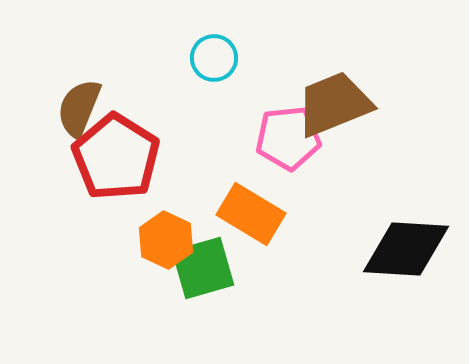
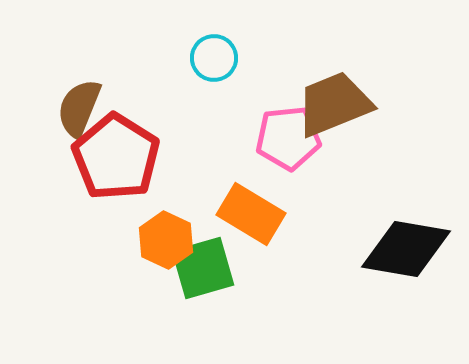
black diamond: rotated 6 degrees clockwise
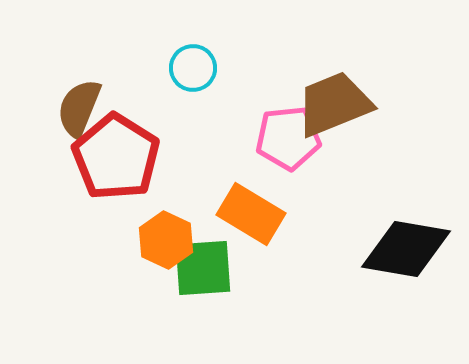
cyan circle: moved 21 px left, 10 px down
green square: rotated 12 degrees clockwise
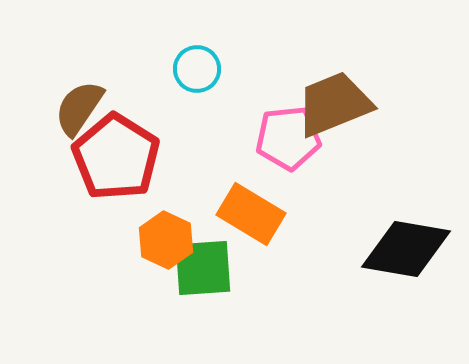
cyan circle: moved 4 px right, 1 px down
brown semicircle: rotated 12 degrees clockwise
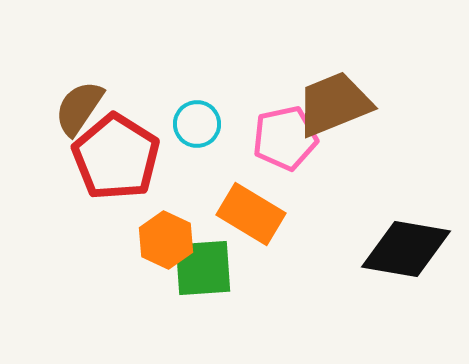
cyan circle: moved 55 px down
pink pentagon: moved 3 px left; rotated 6 degrees counterclockwise
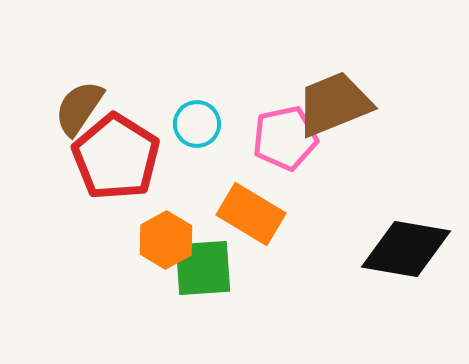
orange hexagon: rotated 6 degrees clockwise
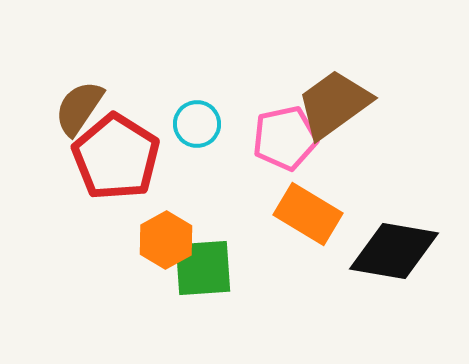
brown trapezoid: rotated 14 degrees counterclockwise
orange rectangle: moved 57 px right
black diamond: moved 12 px left, 2 px down
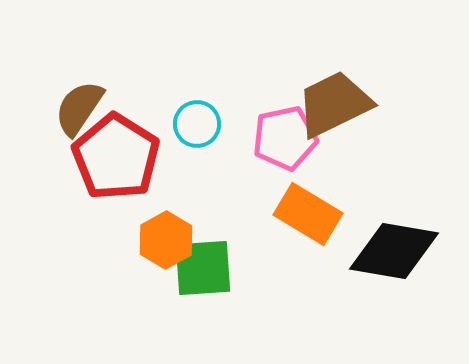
brown trapezoid: rotated 10 degrees clockwise
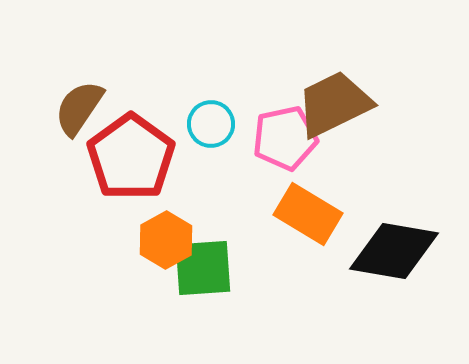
cyan circle: moved 14 px right
red pentagon: moved 15 px right; rotated 4 degrees clockwise
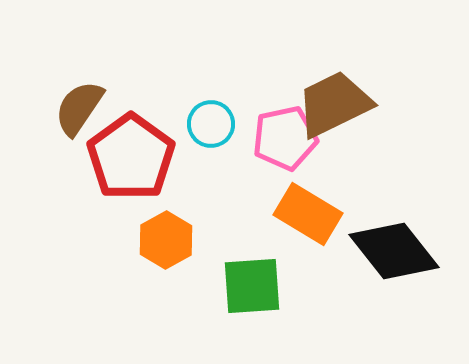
black diamond: rotated 42 degrees clockwise
green square: moved 49 px right, 18 px down
